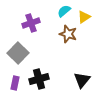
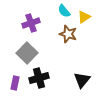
cyan semicircle: rotated 88 degrees counterclockwise
gray square: moved 9 px right
black cross: moved 1 px up
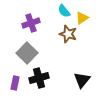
yellow triangle: moved 2 px left, 1 px down
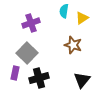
cyan semicircle: rotated 48 degrees clockwise
brown star: moved 5 px right, 11 px down
purple rectangle: moved 10 px up
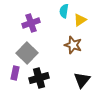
yellow triangle: moved 2 px left, 2 px down
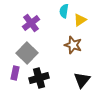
purple cross: rotated 18 degrees counterclockwise
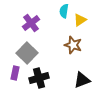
black triangle: rotated 30 degrees clockwise
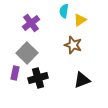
black cross: moved 1 px left
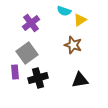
cyan semicircle: rotated 80 degrees counterclockwise
gray square: rotated 10 degrees clockwise
purple rectangle: moved 1 px up; rotated 16 degrees counterclockwise
black triangle: moved 2 px left; rotated 12 degrees clockwise
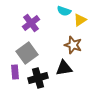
black triangle: moved 16 px left, 12 px up
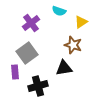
cyan semicircle: moved 5 px left
yellow triangle: moved 1 px right, 2 px down
black cross: moved 8 px down
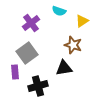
yellow triangle: moved 1 px right, 1 px up
